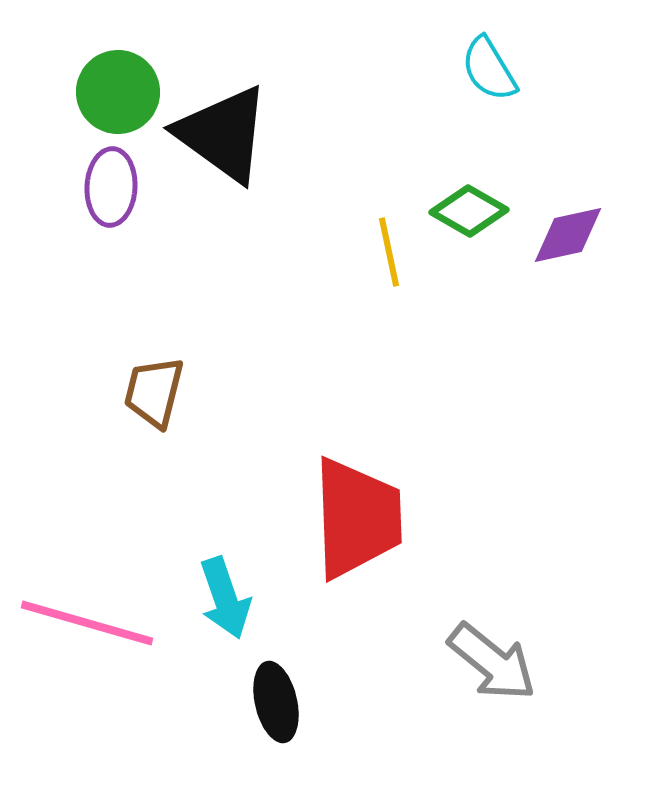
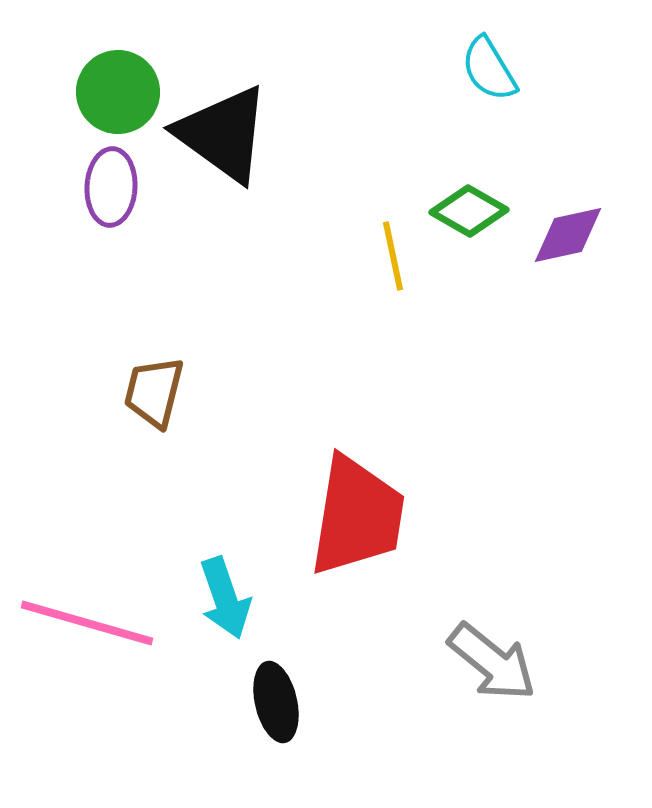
yellow line: moved 4 px right, 4 px down
red trapezoid: moved 2 px up; rotated 11 degrees clockwise
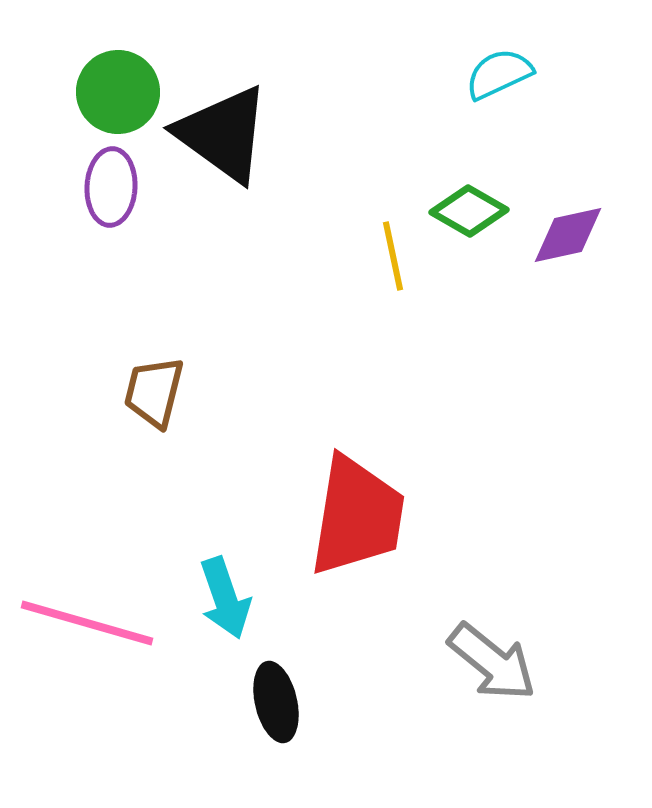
cyan semicircle: moved 10 px right, 5 px down; rotated 96 degrees clockwise
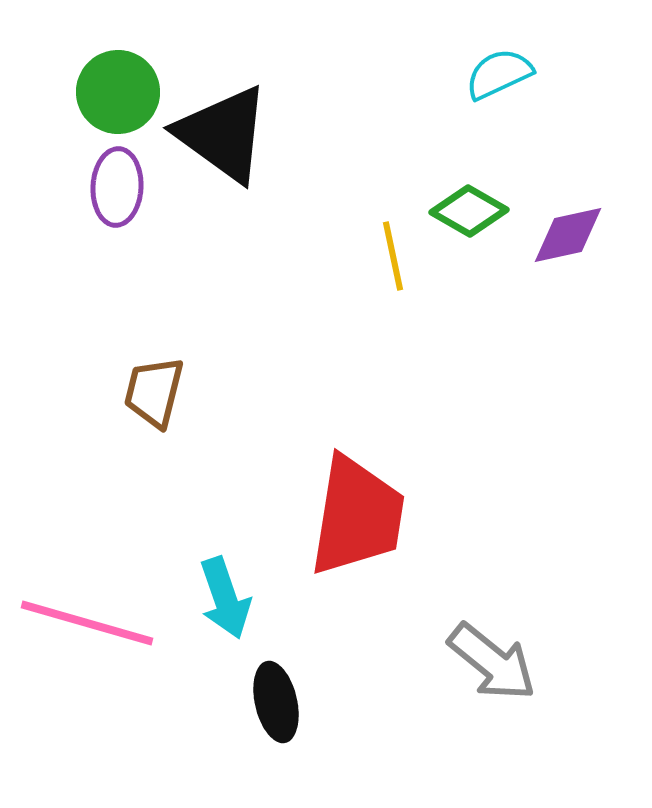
purple ellipse: moved 6 px right
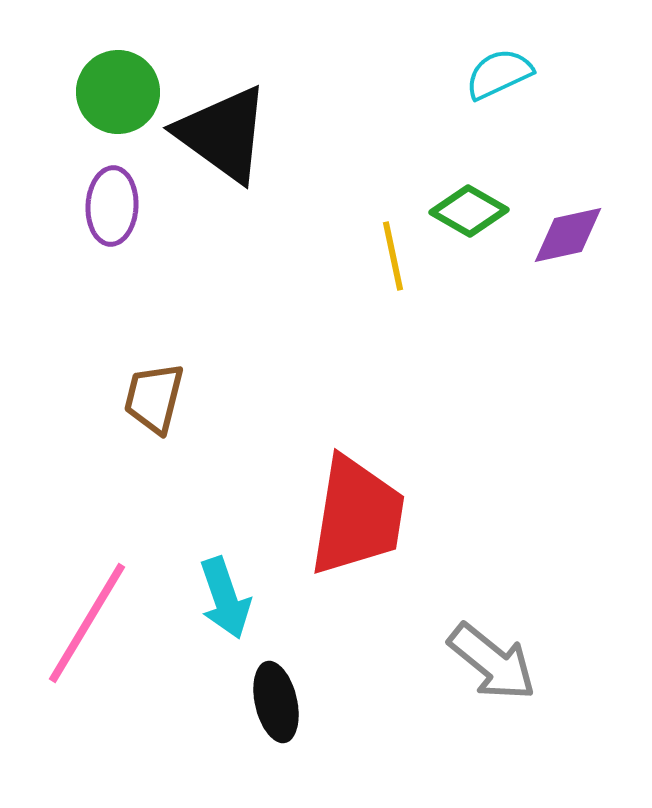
purple ellipse: moved 5 px left, 19 px down
brown trapezoid: moved 6 px down
pink line: rotated 75 degrees counterclockwise
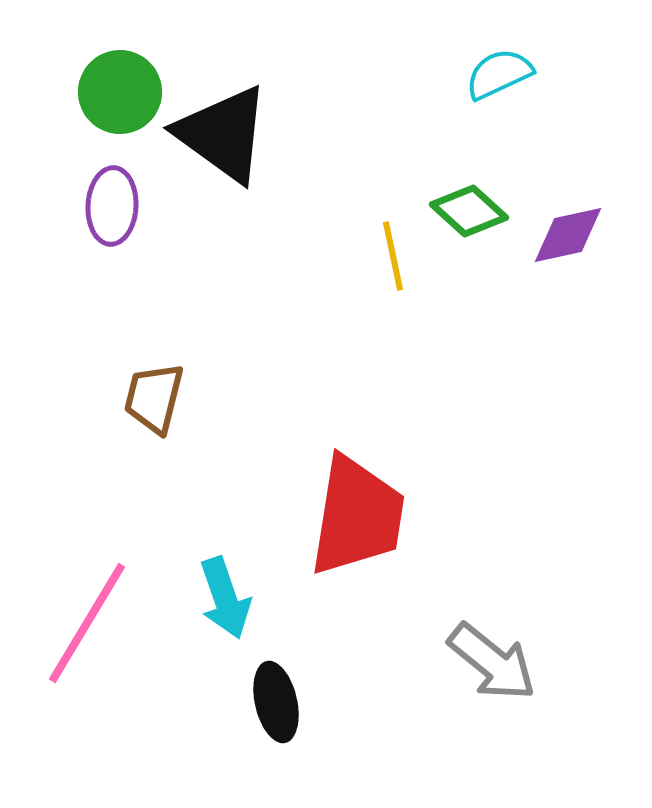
green circle: moved 2 px right
green diamond: rotated 12 degrees clockwise
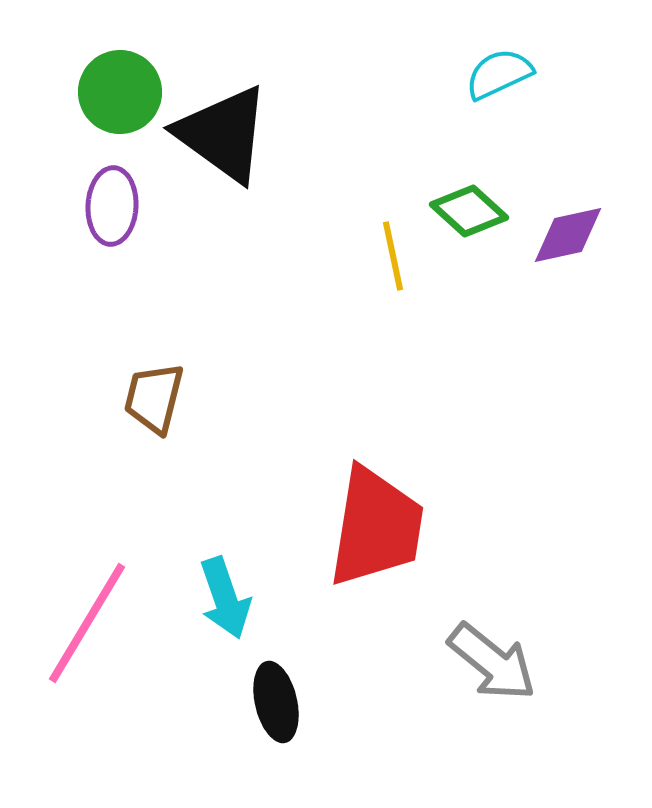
red trapezoid: moved 19 px right, 11 px down
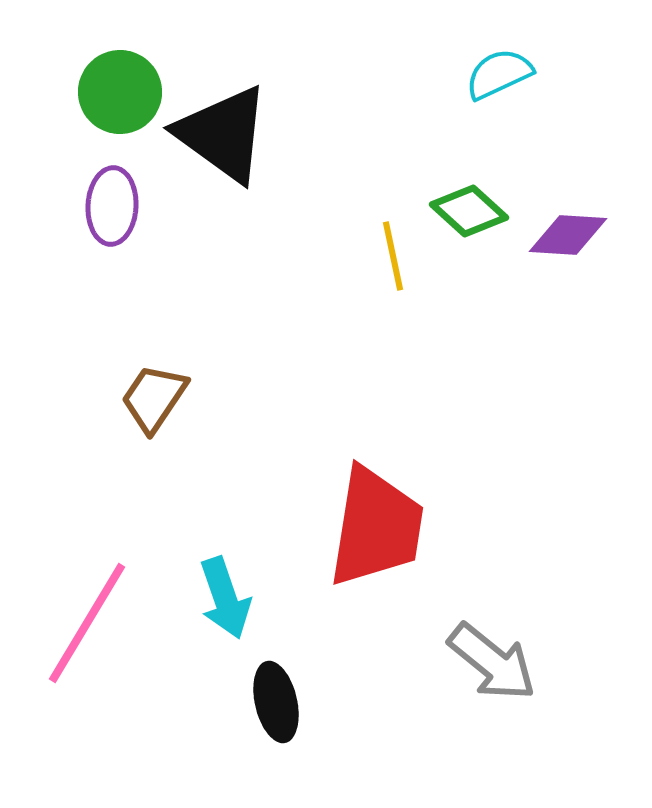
purple diamond: rotated 16 degrees clockwise
brown trapezoid: rotated 20 degrees clockwise
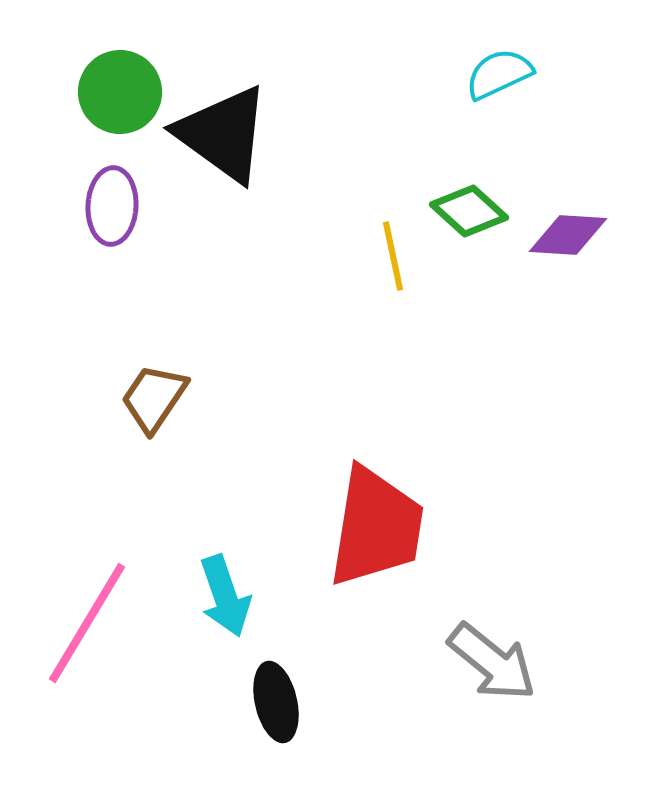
cyan arrow: moved 2 px up
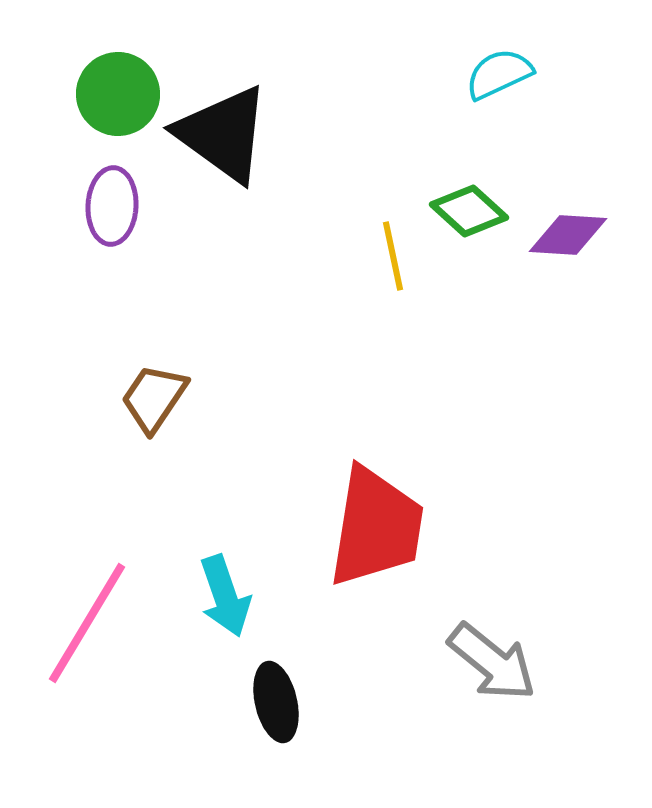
green circle: moved 2 px left, 2 px down
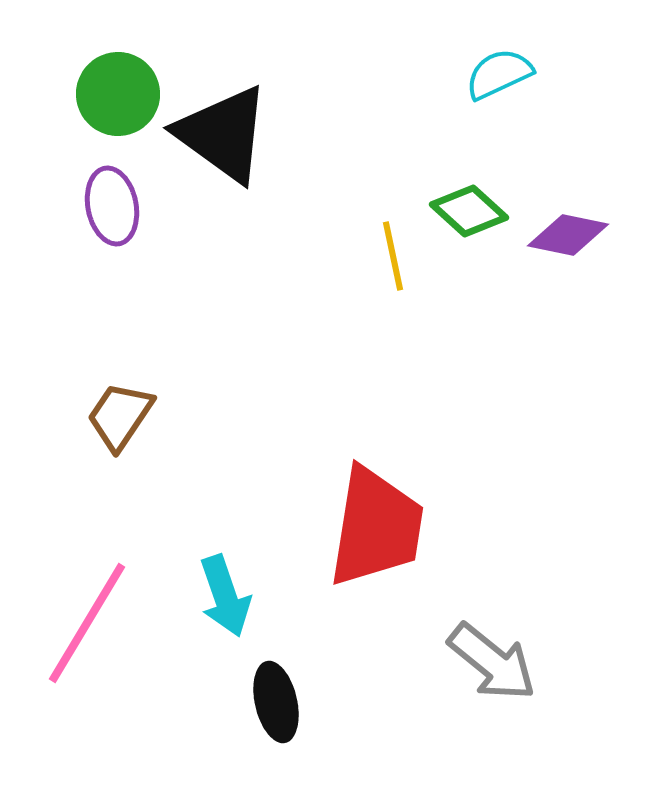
purple ellipse: rotated 14 degrees counterclockwise
purple diamond: rotated 8 degrees clockwise
brown trapezoid: moved 34 px left, 18 px down
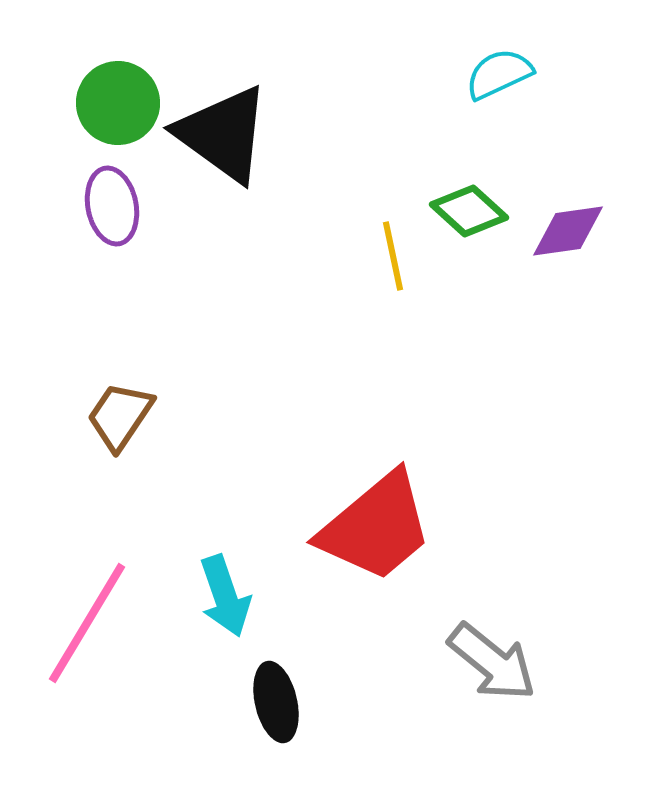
green circle: moved 9 px down
purple diamond: moved 4 px up; rotated 20 degrees counterclockwise
red trapezoid: rotated 41 degrees clockwise
